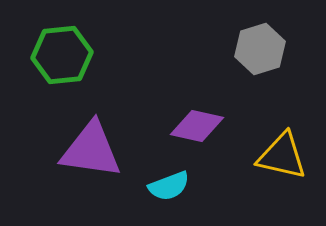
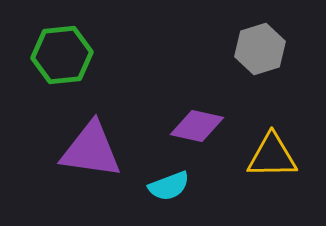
yellow triangle: moved 10 px left; rotated 14 degrees counterclockwise
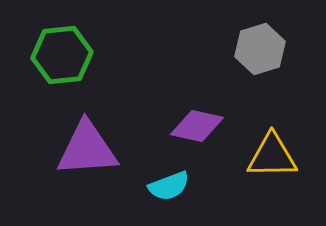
purple triangle: moved 4 px left, 1 px up; rotated 12 degrees counterclockwise
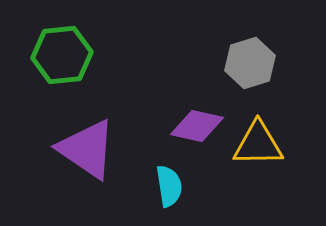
gray hexagon: moved 10 px left, 14 px down
purple triangle: rotated 38 degrees clockwise
yellow triangle: moved 14 px left, 12 px up
cyan semicircle: rotated 78 degrees counterclockwise
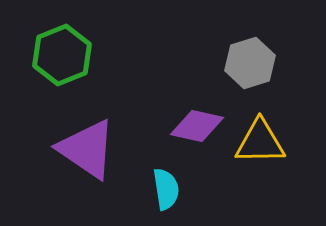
green hexagon: rotated 16 degrees counterclockwise
yellow triangle: moved 2 px right, 2 px up
cyan semicircle: moved 3 px left, 3 px down
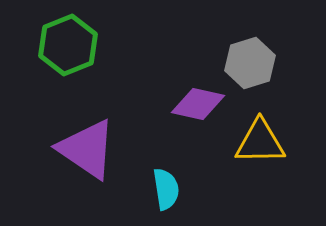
green hexagon: moved 6 px right, 10 px up
purple diamond: moved 1 px right, 22 px up
